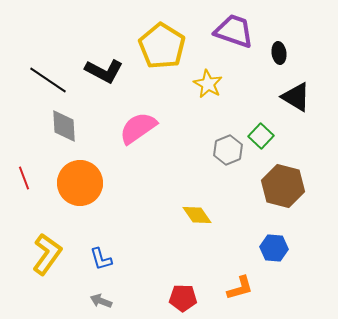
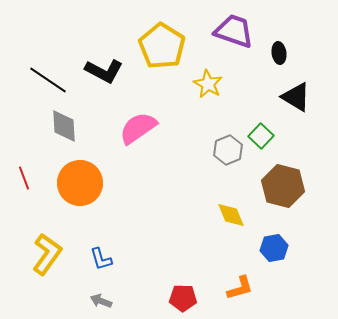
yellow diamond: moved 34 px right; rotated 12 degrees clockwise
blue hexagon: rotated 16 degrees counterclockwise
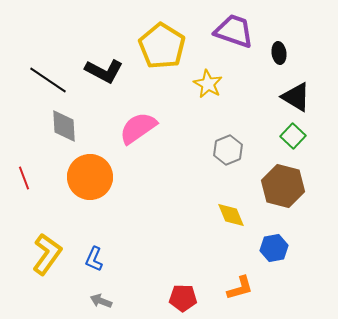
green square: moved 32 px right
orange circle: moved 10 px right, 6 px up
blue L-shape: moved 7 px left; rotated 40 degrees clockwise
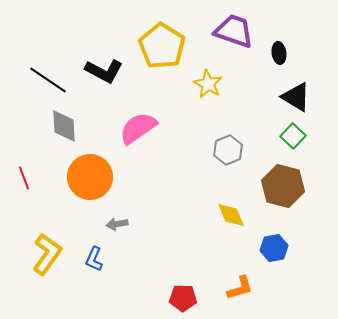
gray arrow: moved 16 px right, 77 px up; rotated 30 degrees counterclockwise
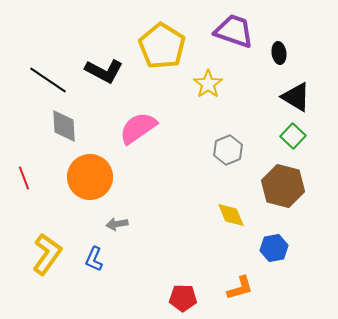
yellow star: rotated 8 degrees clockwise
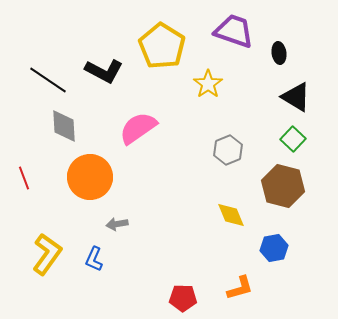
green square: moved 3 px down
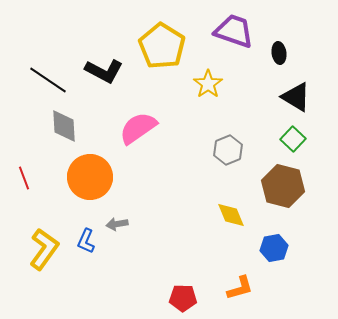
yellow L-shape: moved 3 px left, 5 px up
blue L-shape: moved 8 px left, 18 px up
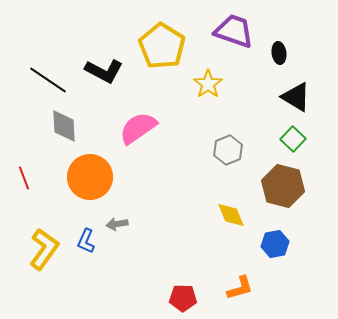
blue hexagon: moved 1 px right, 4 px up
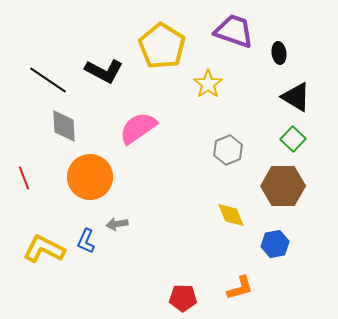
brown hexagon: rotated 15 degrees counterclockwise
yellow L-shape: rotated 99 degrees counterclockwise
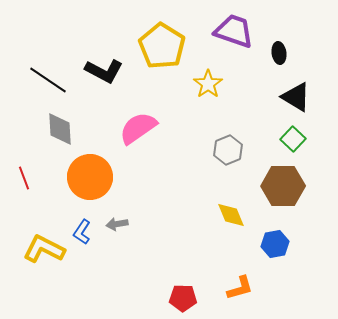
gray diamond: moved 4 px left, 3 px down
blue L-shape: moved 4 px left, 9 px up; rotated 10 degrees clockwise
